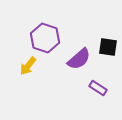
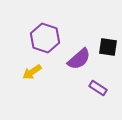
yellow arrow: moved 4 px right, 6 px down; rotated 18 degrees clockwise
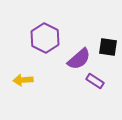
purple hexagon: rotated 8 degrees clockwise
yellow arrow: moved 9 px left, 8 px down; rotated 30 degrees clockwise
purple rectangle: moved 3 px left, 7 px up
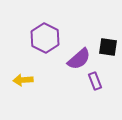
purple rectangle: rotated 36 degrees clockwise
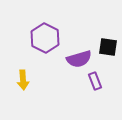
purple semicircle: rotated 25 degrees clockwise
yellow arrow: rotated 90 degrees counterclockwise
